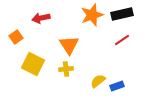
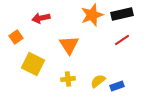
yellow cross: moved 2 px right, 10 px down
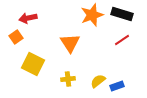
black rectangle: rotated 30 degrees clockwise
red arrow: moved 13 px left
orange triangle: moved 1 px right, 2 px up
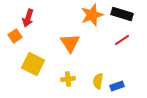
red arrow: rotated 60 degrees counterclockwise
orange square: moved 1 px left, 1 px up
yellow semicircle: rotated 42 degrees counterclockwise
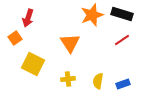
orange square: moved 2 px down
blue rectangle: moved 6 px right, 2 px up
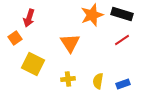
red arrow: moved 1 px right
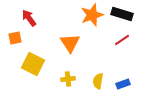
red arrow: rotated 126 degrees clockwise
orange square: rotated 24 degrees clockwise
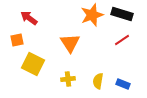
red arrow: rotated 18 degrees counterclockwise
orange square: moved 2 px right, 2 px down
blue rectangle: rotated 40 degrees clockwise
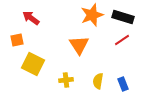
black rectangle: moved 1 px right, 3 px down
red arrow: moved 2 px right
orange triangle: moved 9 px right, 2 px down
yellow cross: moved 2 px left, 1 px down
blue rectangle: rotated 48 degrees clockwise
